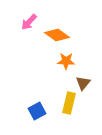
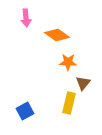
pink arrow: moved 3 px left, 4 px up; rotated 48 degrees counterclockwise
orange star: moved 2 px right, 1 px down
blue square: moved 12 px left
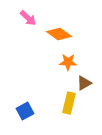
pink arrow: moved 2 px right; rotated 42 degrees counterclockwise
orange diamond: moved 2 px right, 1 px up
brown triangle: moved 1 px right; rotated 21 degrees clockwise
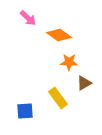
orange diamond: moved 1 px down
orange star: moved 1 px right
yellow rectangle: moved 11 px left, 5 px up; rotated 50 degrees counterclockwise
blue square: rotated 24 degrees clockwise
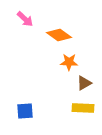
pink arrow: moved 3 px left, 1 px down
yellow rectangle: moved 25 px right, 10 px down; rotated 50 degrees counterclockwise
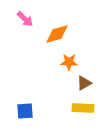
orange diamond: moved 2 px left, 1 px up; rotated 50 degrees counterclockwise
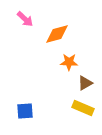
brown triangle: moved 1 px right
yellow rectangle: rotated 20 degrees clockwise
